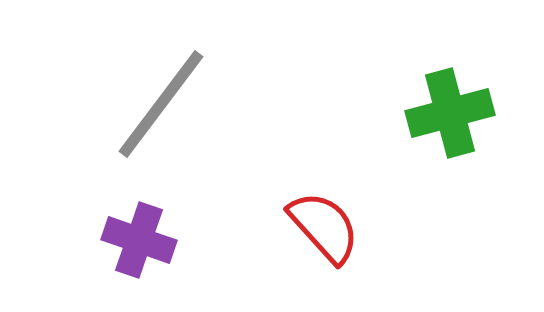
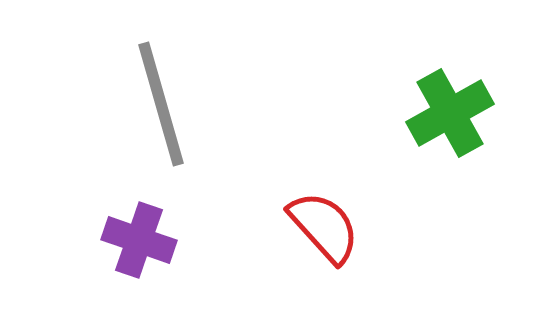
gray line: rotated 53 degrees counterclockwise
green cross: rotated 14 degrees counterclockwise
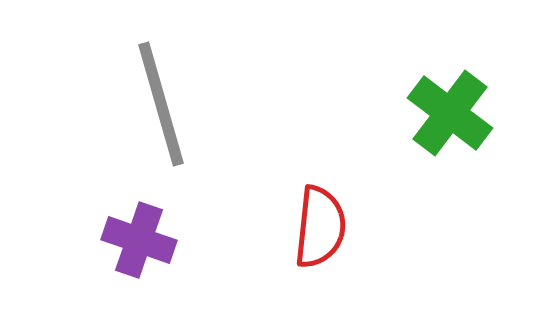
green cross: rotated 24 degrees counterclockwise
red semicircle: moved 4 px left; rotated 48 degrees clockwise
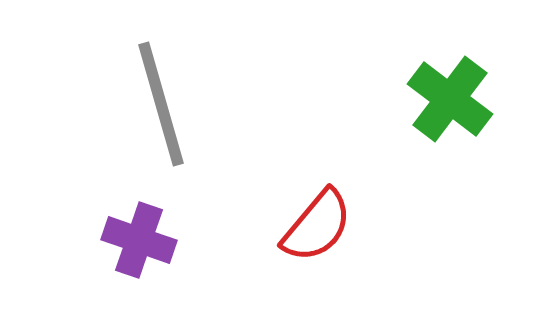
green cross: moved 14 px up
red semicircle: moved 3 px left, 1 px up; rotated 34 degrees clockwise
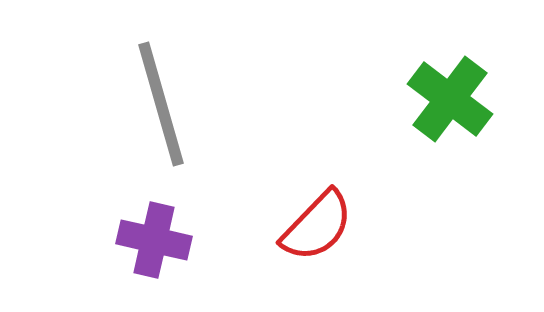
red semicircle: rotated 4 degrees clockwise
purple cross: moved 15 px right; rotated 6 degrees counterclockwise
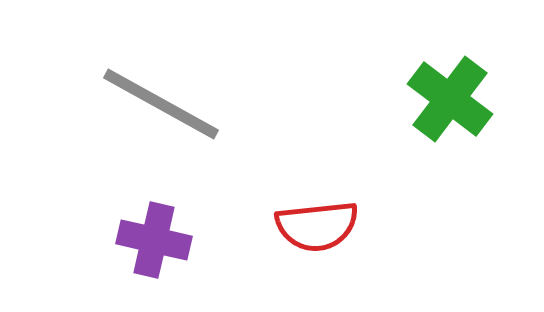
gray line: rotated 45 degrees counterclockwise
red semicircle: rotated 40 degrees clockwise
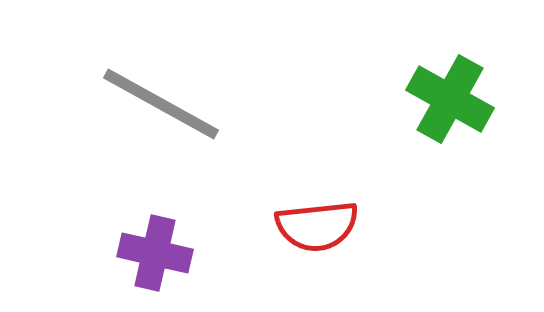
green cross: rotated 8 degrees counterclockwise
purple cross: moved 1 px right, 13 px down
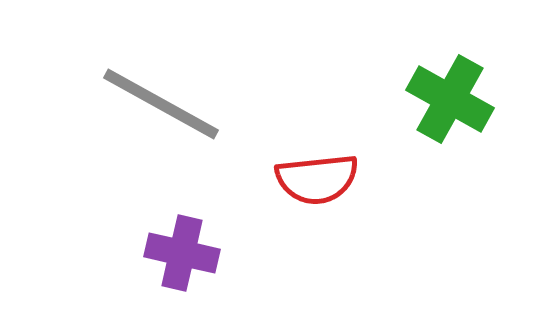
red semicircle: moved 47 px up
purple cross: moved 27 px right
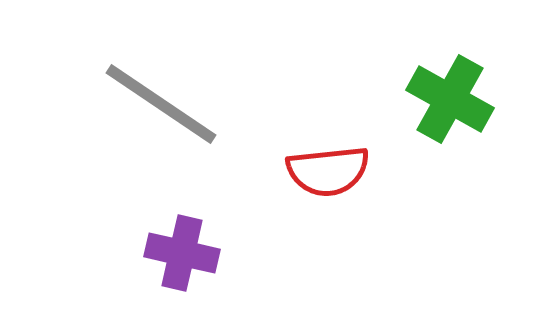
gray line: rotated 5 degrees clockwise
red semicircle: moved 11 px right, 8 px up
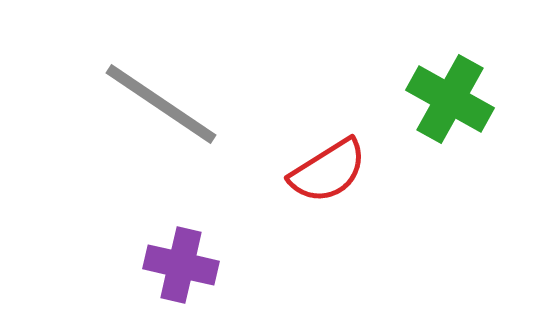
red semicircle: rotated 26 degrees counterclockwise
purple cross: moved 1 px left, 12 px down
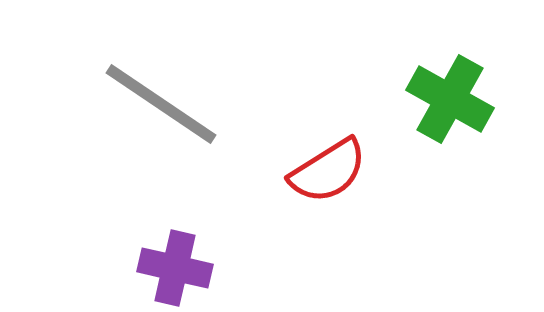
purple cross: moved 6 px left, 3 px down
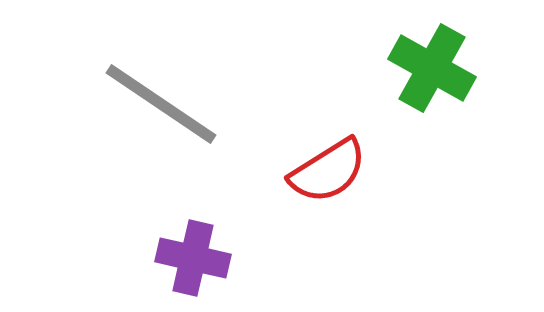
green cross: moved 18 px left, 31 px up
purple cross: moved 18 px right, 10 px up
